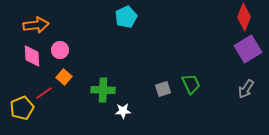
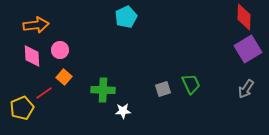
red diamond: rotated 20 degrees counterclockwise
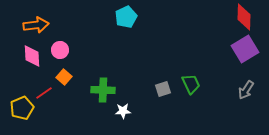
purple square: moved 3 px left
gray arrow: moved 1 px down
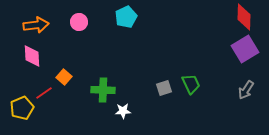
pink circle: moved 19 px right, 28 px up
gray square: moved 1 px right, 1 px up
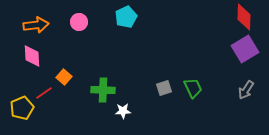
green trapezoid: moved 2 px right, 4 px down
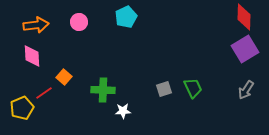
gray square: moved 1 px down
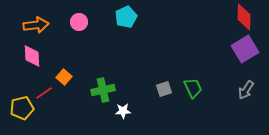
green cross: rotated 15 degrees counterclockwise
yellow pentagon: rotated 10 degrees clockwise
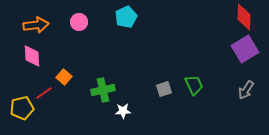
green trapezoid: moved 1 px right, 3 px up
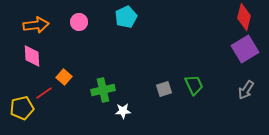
red diamond: rotated 12 degrees clockwise
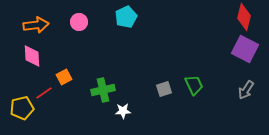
purple square: rotated 32 degrees counterclockwise
orange square: rotated 21 degrees clockwise
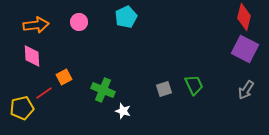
green cross: rotated 35 degrees clockwise
white star: rotated 21 degrees clockwise
